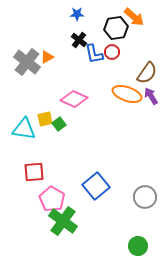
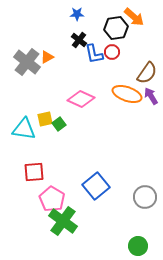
pink diamond: moved 7 px right
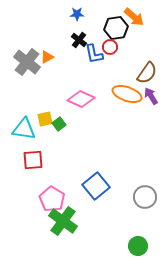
red circle: moved 2 px left, 5 px up
red square: moved 1 px left, 12 px up
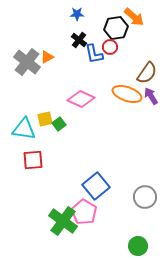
pink pentagon: moved 32 px right, 13 px down
